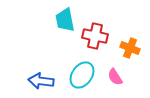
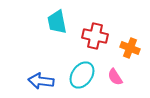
cyan trapezoid: moved 8 px left, 2 px down
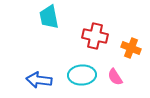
cyan trapezoid: moved 8 px left, 5 px up
orange cross: moved 1 px right
cyan ellipse: rotated 52 degrees clockwise
blue arrow: moved 2 px left, 1 px up
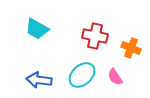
cyan trapezoid: moved 12 px left, 12 px down; rotated 50 degrees counterclockwise
cyan ellipse: rotated 40 degrees counterclockwise
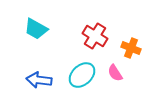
cyan trapezoid: moved 1 px left
red cross: rotated 20 degrees clockwise
pink semicircle: moved 4 px up
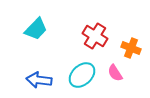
cyan trapezoid: rotated 75 degrees counterclockwise
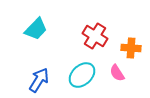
orange cross: rotated 18 degrees counterclockwise
pink semicircle: moved 2 px right
blue arrow: rotated 115 degrees clockwise
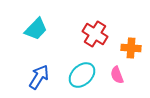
red cross: moved 2 px up
pink semicircle: moved 2 px down; rotated 12 degrees clockwise
blue arrow: moved 3 px up
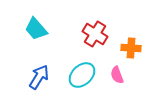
cyan trapezoid: rotated 95 degrees clockwise
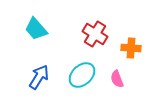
pink semicircle: moved 4 px down
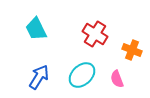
cyan trapezoid: rotated 15 degrees clockwise
orange cross: moved 1 px right, 2 px down; rotated 18 degrees clockwise
